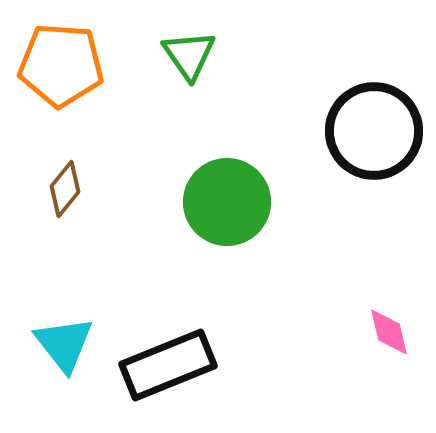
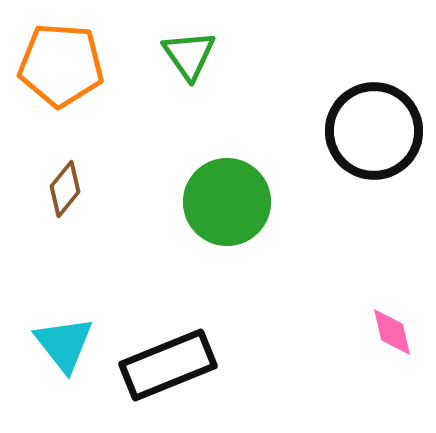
pink diamond: moved 3 px right
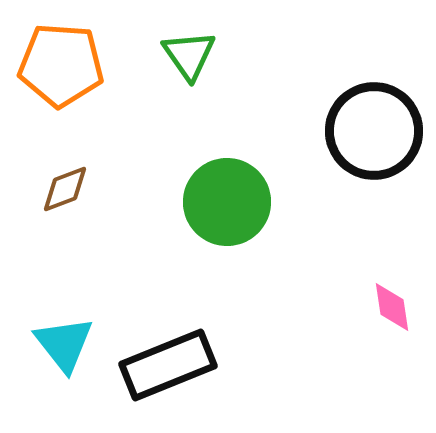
brown diamond: rotated 30 degrees clockwise
pink diamond: moved 25 px up; rotated 4 degrees clockwise
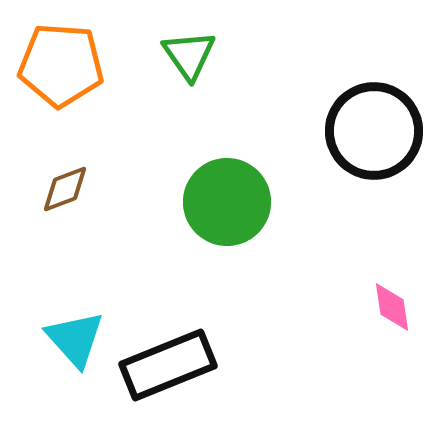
cyan triangle: moved 11 px right, 5 px up; rotated 4 degrees counterclockwise
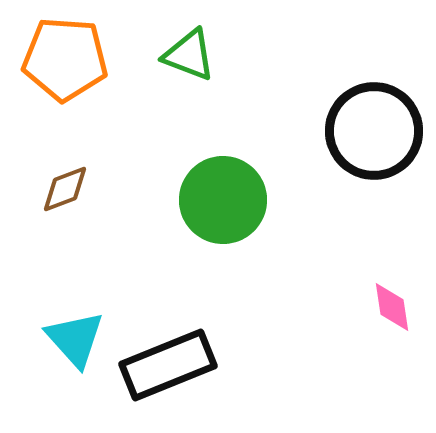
green triangle: rotated 34 degrees counterclockwise
orange pentagon: moved 4 px right, 6 px up
green circle: moved 4 px left, 2 px up
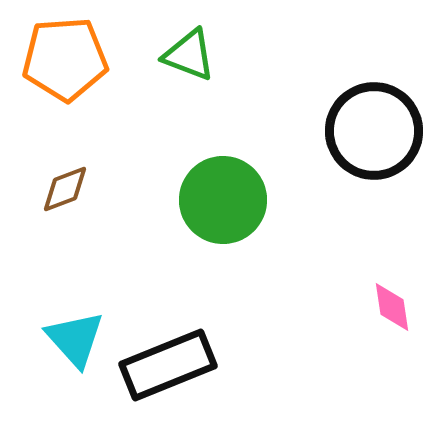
orange pentagon: rotated 8 degrees counterclockwise
